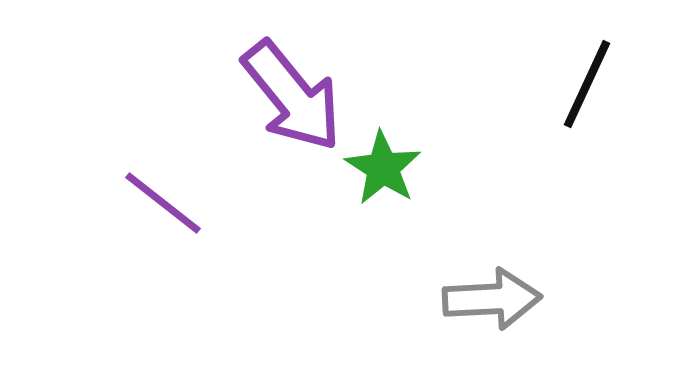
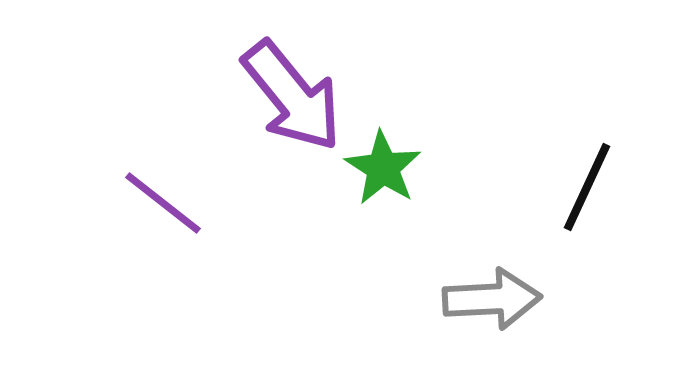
black line: moved 103 px down
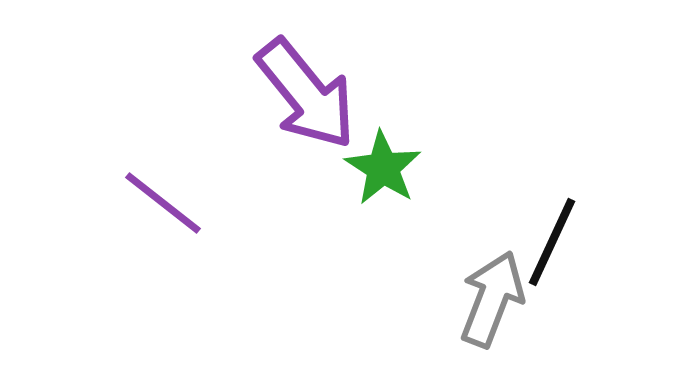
purple arrow: moved 14 px right, 2 px up
black line: moved 35 px left, 55 px down
gray arrow: rotated 66 degrees counterclockwise
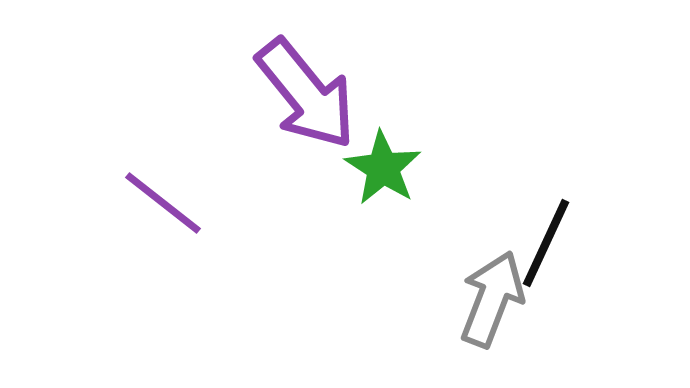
black line: moved 6 px left, 1 px down
